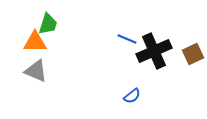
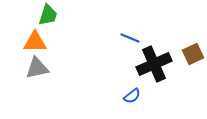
green trapezoid: moved 9 px up
blue line: moved 3 px right, 1 px up
black cross: moved 13 px down
gray triangle: moved 1 px right, 3 px up; rotated 35 degrees counterclockwise
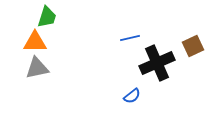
green trapezoid: moved 1 px left, 2 px down
blue line: rotated 36 degrees counterclockwise
brown square: moved 8 px up
black cross: moved 3 px right, 1 px up
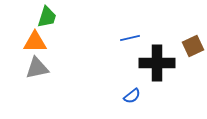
black cross: rotated 24 degrees clockwise
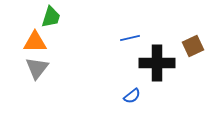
green trapezoid: moved 4 px right
gray triangle: rotated 40 degrees counterclockwise
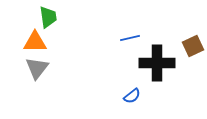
green trapezoid: moved 3 px left; rotated 25 degrees counterclockwise
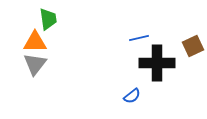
green trapezoid: moved 2 px down
blue line: moved 9 px right
gray triangle: moved 2 px left, 4 px up
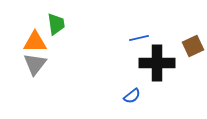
green trapezoid: moved 8 px right, 5 px down
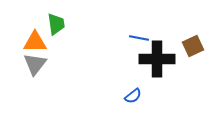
blue line: rotated 24 degrees clockwise
black cross: moved 4 px up
blue semicircle: moved 1 px right
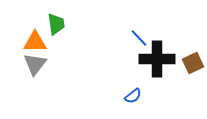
blue line: rotated 36 degrees clockwise
brown square: moved 17 px down
